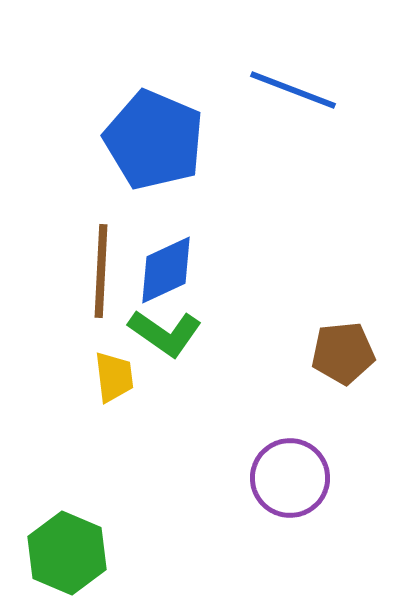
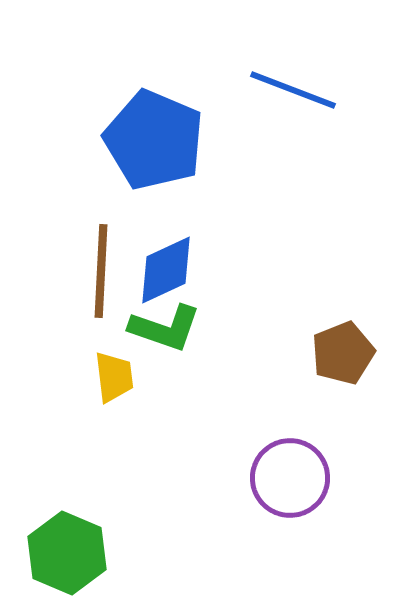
green L-shape: moved 5 px up; rotated 16 degrees counterclockwise
brown pentagon: rotated 16 degrees counterclockwise
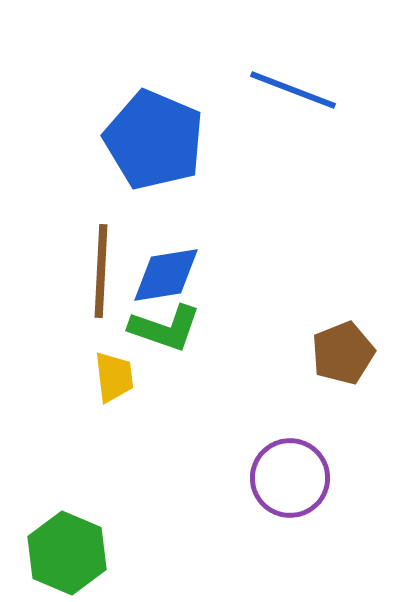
blue diamond: moved 5 px down; rotated 16 degrees clockwise
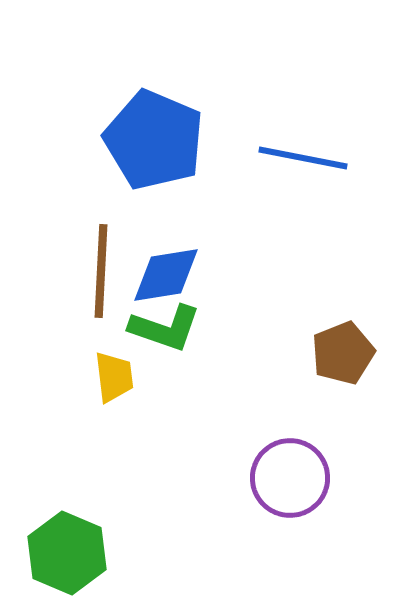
blue line: moved 10 px right, 68 px down; rotated 10 degrees counterclockwise
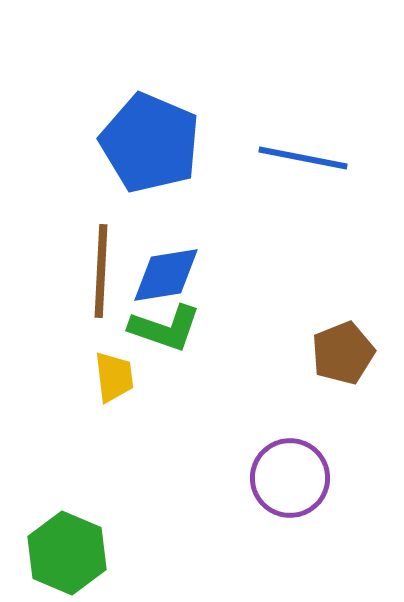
blue pentagon: moved 4 px left, 3 px down
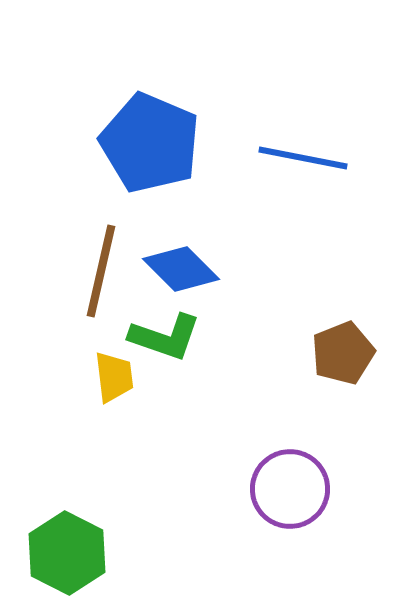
brown line: rotated 10 degrees clockwise
blue diamond: moved 15 px right, 6 px up; rotated 54 degrees clockwise
green L-shape: moved 9 px down
purple circle: moved 11 px down
green hexagon: rotated 4 degrees clockwise
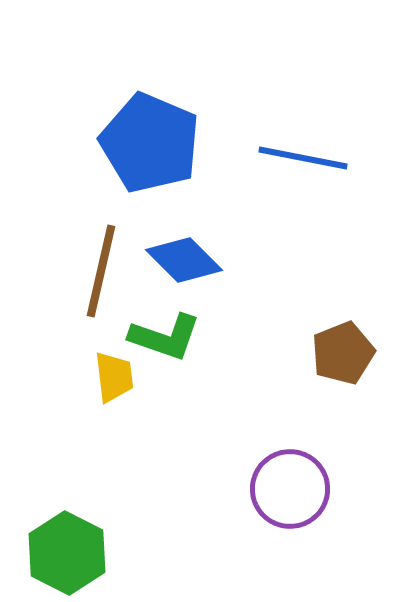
blue diamond: moved 3 px right, 9 px up
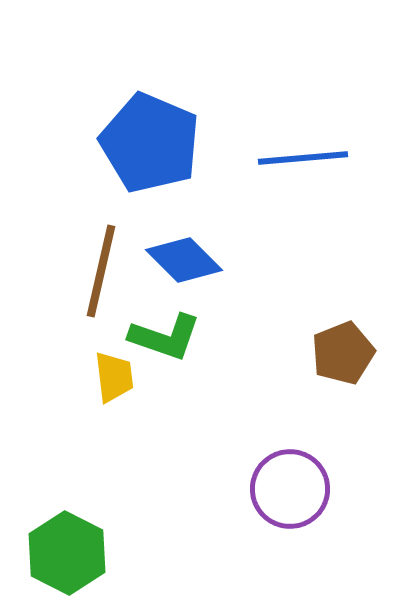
blue line: rotated 16 degrees counterclockwise
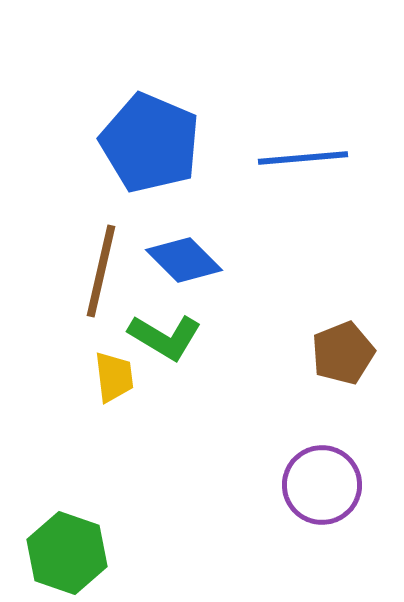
green L-shape: rotated 12 degrees clockwise
purple circle: moved 32 px right, 4 px up
green hexagon: rotated 8 degrees counterclockwise
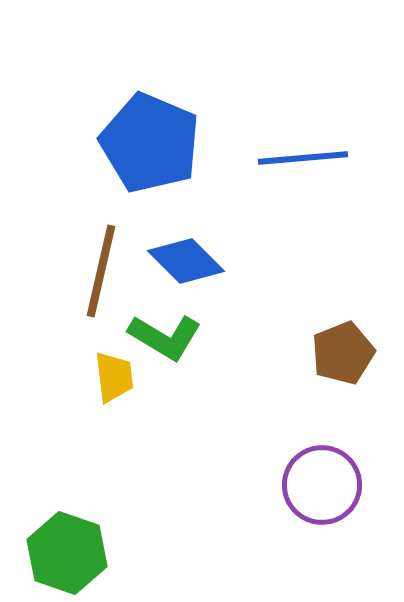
blue diamond: moved 2 px right, 1 px down
